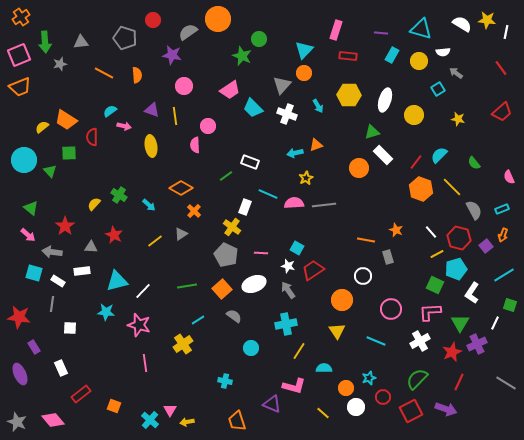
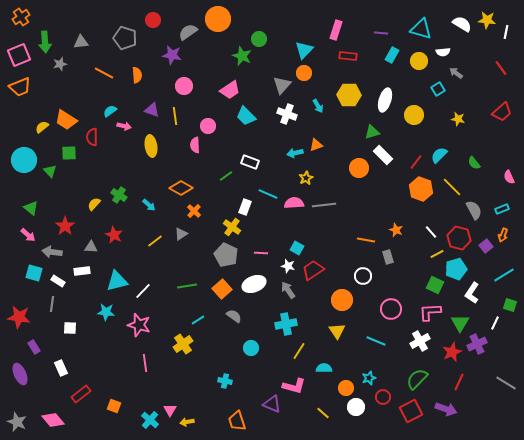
cyan trapezoid at (253, 108): moved 7 px left, 8 px down
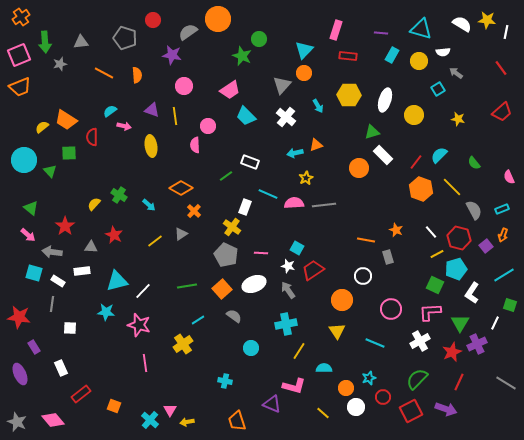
white cross at (287, 114): moved 1 px left, 3 px down; rotated 18 degrees clockwise
cyan line at (376, 341): moved 1 px left, 2 px down
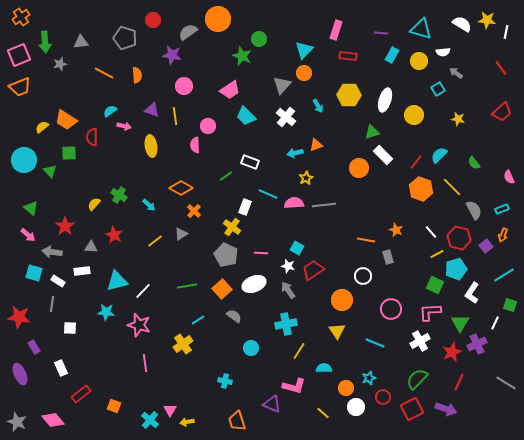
red square at (411, 411): moved 1 px right, 2 px up
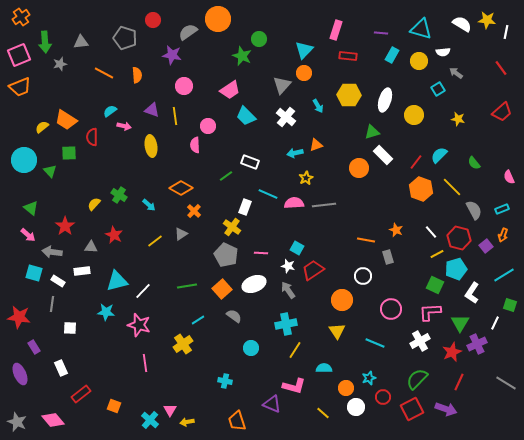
yellow line at (299, 351): moved 4 px left, 1 px up
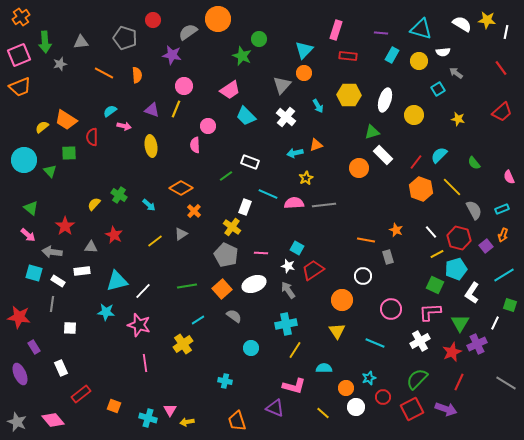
yellow line at (175, 116): moved 1 px right, 7 px up; rotated 30 degrees clockwise
purple triangle at (272, 404): moved 3 px right, 4 px down
cyan cross at (150, 420): moved 2 px left, 2 px up; rotated 24 degrees counterclockwise
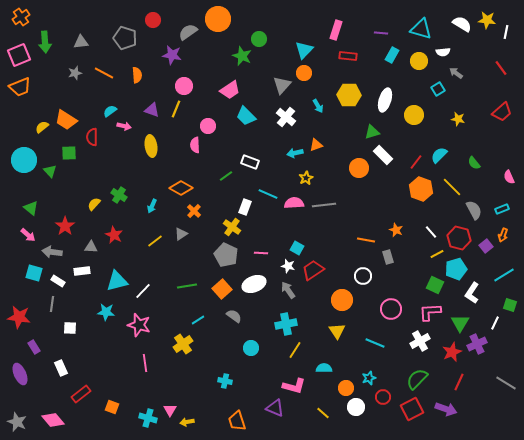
gray star at (60, 64): moved 15 px right, 9 px down
cyan arrow at (149, 205): moved 3 px right, 1 px down; rotated 72 degrees clockwise
orange square at (114, 406): moved 2 px left, 1 px down
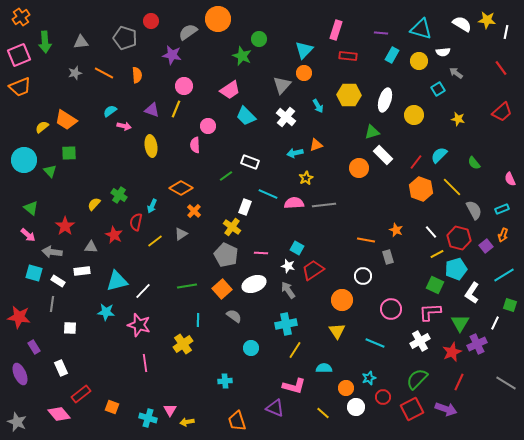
red circle at (153, 20): moved 2 px left, 1 px down
red semicircle at (92, 137): moved 44 px right, 85 px down; rotated 12 degrees clockwise
pink semicircle at (509, 177): moved 1 px right, 2 px down
cyan line at (198, 320): rotated 56 degrees counterclockwise
cyan cross at (225, 381): rotated 16 degrees counterclockwise
pink diamond at (53, 420): moved 6 px right, 6 px up
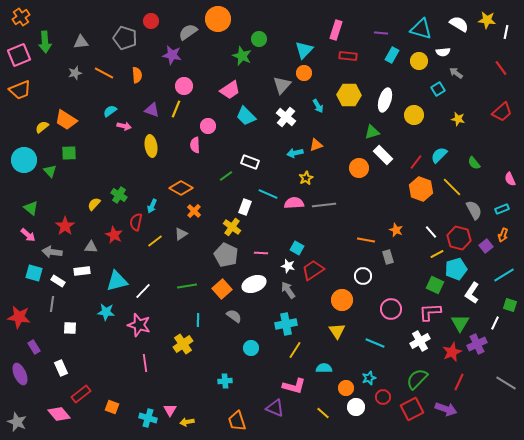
white semicircle at (462, 24): moved 3 px left
orange trapezoid at (20, 87): moved 3 px down
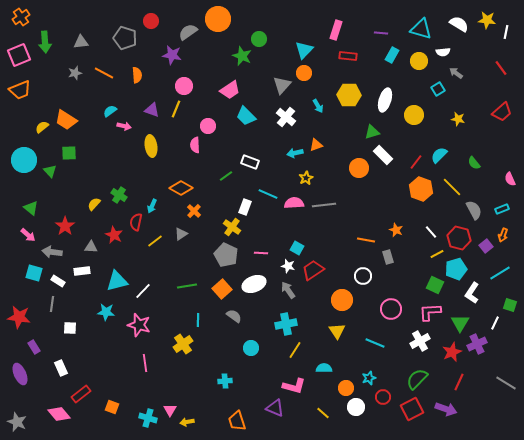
cyan line at (504, 275): moved 4 px left, 2 px up
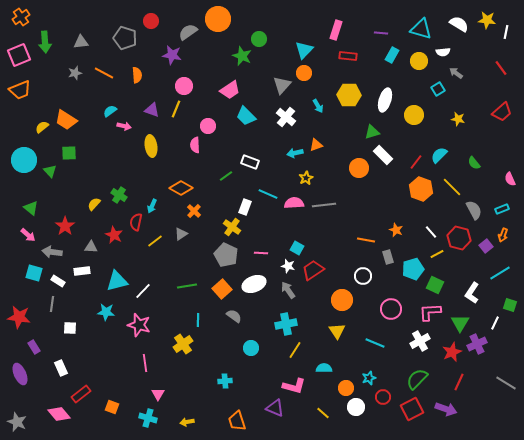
cyan pentagon at (456, 269): moved 43 px left
pink triangle at (170, 410): moved 12 px left, 16 px up
